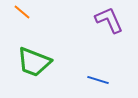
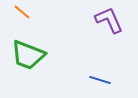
green trapezoid: moved 6 px left, 7 px up
blue line: moved 2 px right
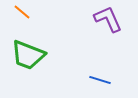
purple L-shape: moved 1 px left, 1 px up
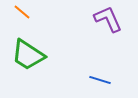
green trapezoid: rotated 12 degrees clockwise
